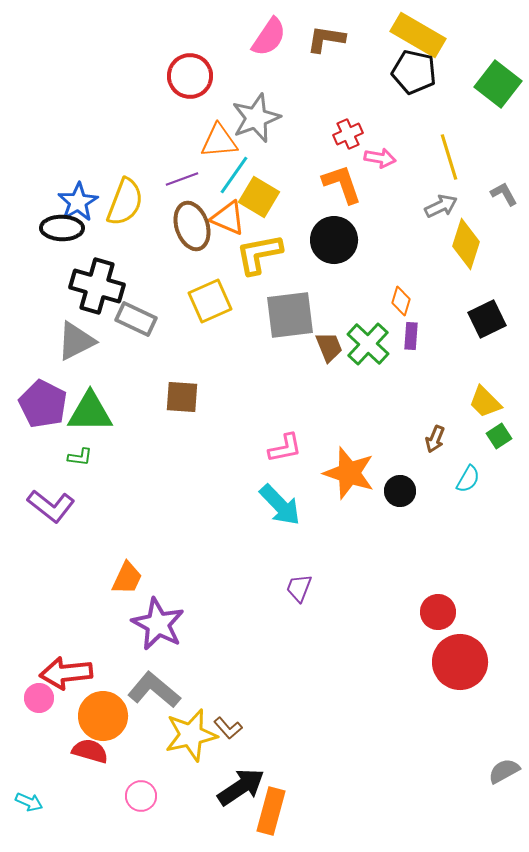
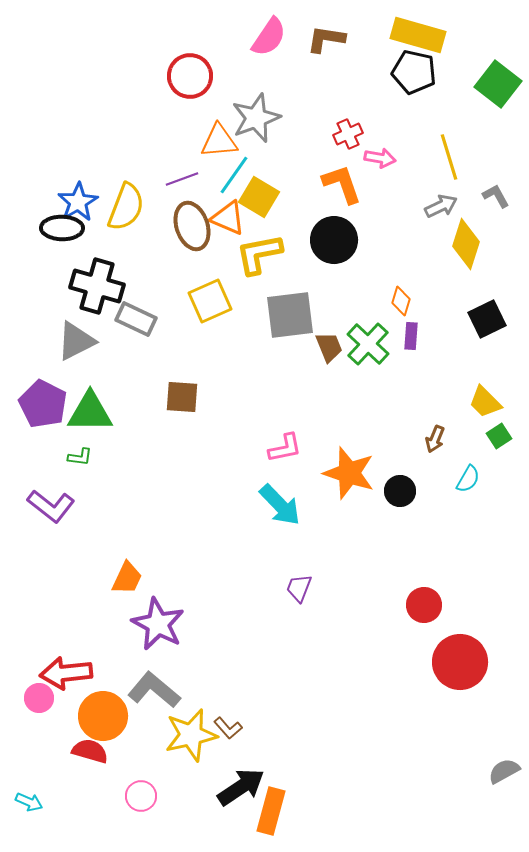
yellow rectangle at (418, 35): rotated 14 degrees counterclockwise
gray L-shape at (504, 194): moved 8 px left, 2 px down
yellow semicircle at (125, 202): moved 1 px right, 5 px down
red circle at (438, 612): moved 14 px left, 7 px up
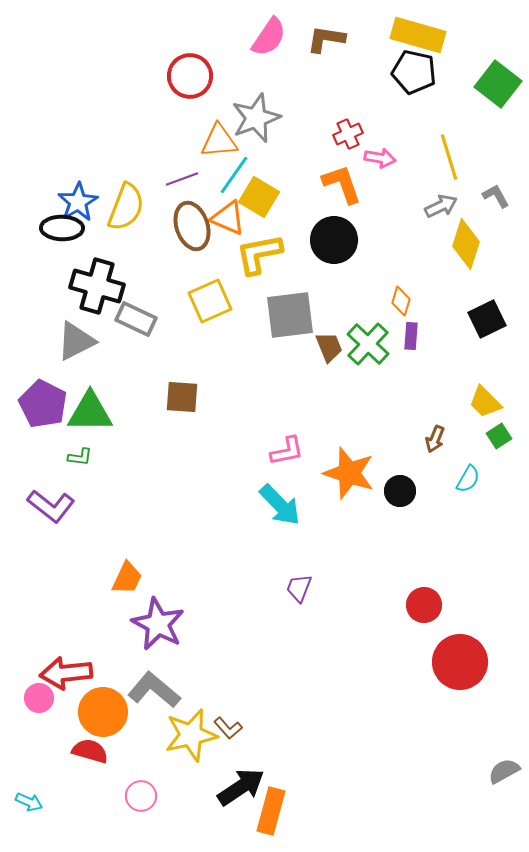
pink L-shape at (285, 448): moved 2 px right, 3 px down
orange circle at (103, 716): moved 4 px up
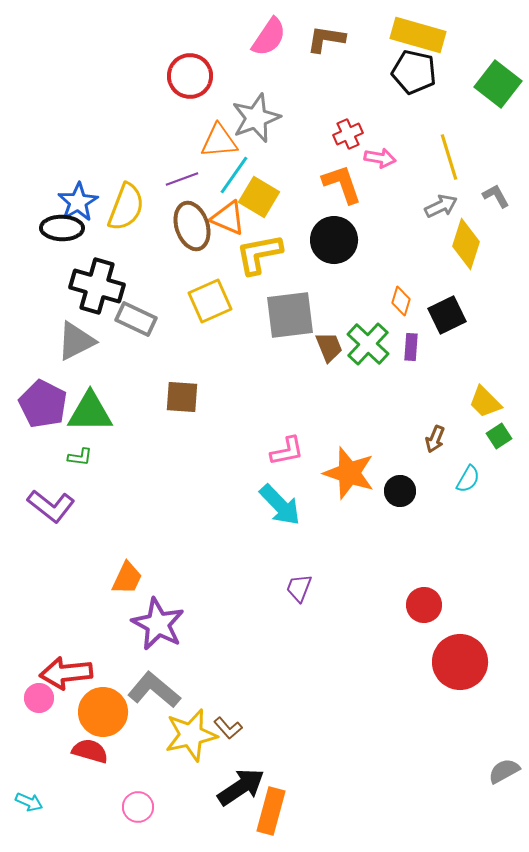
black square at (487, 319): moved 40 px left, 4 px up
purple rectangle at (411, 336): moved 11 px down
pink circle at (141, 796): moved 3 px left, 11 px down
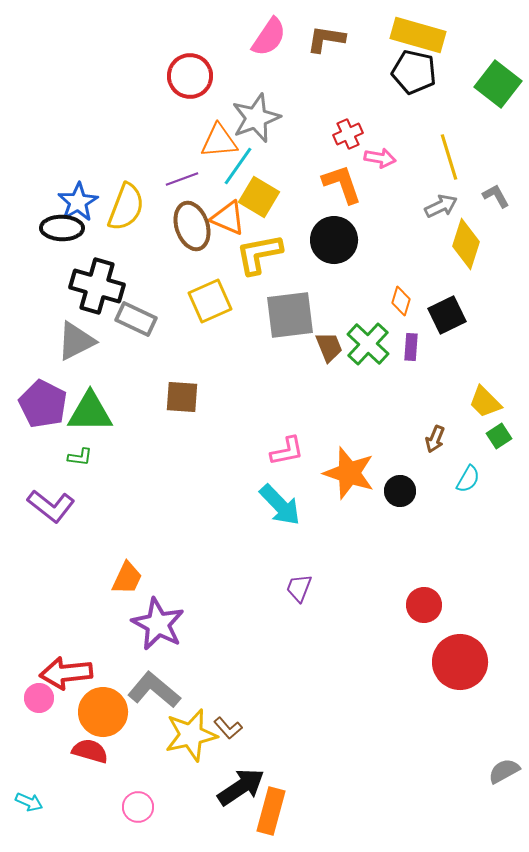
cyan line at (234, 175): moved 4 px right, 9 px up
